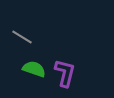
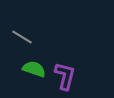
purple L-shape: moved 3 px down
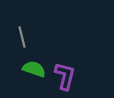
gray line: rotated 45 degrees clockwise
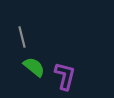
green semicircle: moved 2 px up; rotated 20 degrees clockwise
